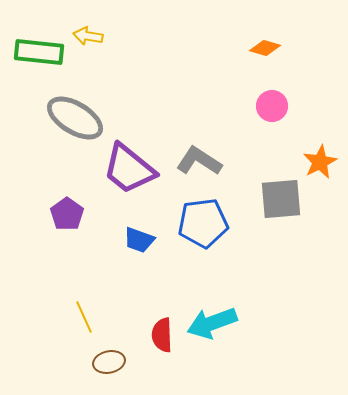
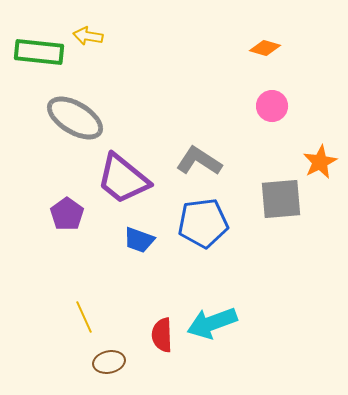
purple trapezoid: moved 6 px left, 10 px down
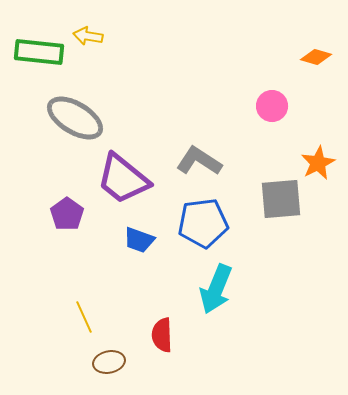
orange diamond: moved 51 px right, 9 px down
orange star: moved 2 px left, 1 px down
cyan arrow: moved 4 px right, 34 px up; rotated 48 degrees counterclockwise
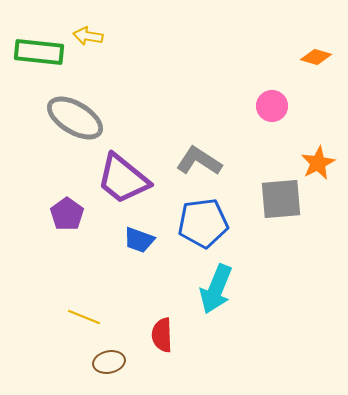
yellow line: rotated 44 degrees counterclockwise
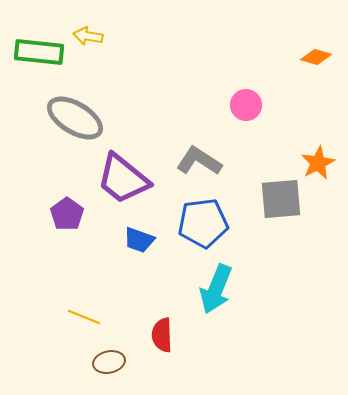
pink circle: moved 26 px left, 1 px up
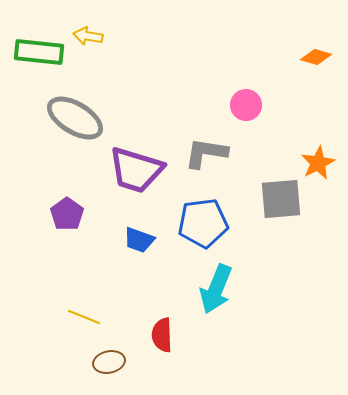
gray L-shape: moved 7 px right, 8 px up; rotated 24 degrees counterclockwise
purple trapezoid: moved 13 px right, 9 px up; rotated 22 degrees counterclockwise
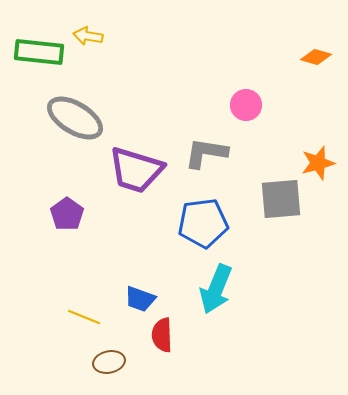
orange star: rotated 12 degrees clockwise
blue trapezoid: moved 1 px right, 59 px down
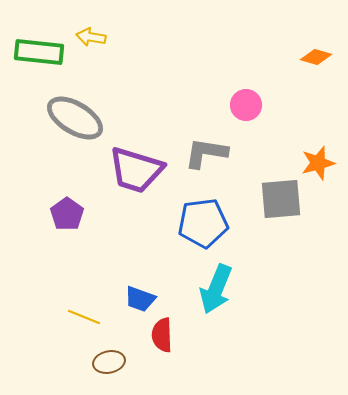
yellow arrow: moved 3 px right, 1 px down
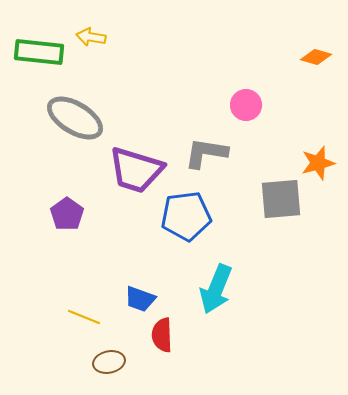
blue pentagon: moved 17 px left, 7 px up
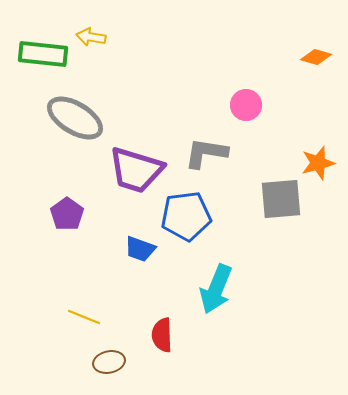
green rectangle: moved 4 px right, 2 px down
blue trapezoid: moved 50 px up
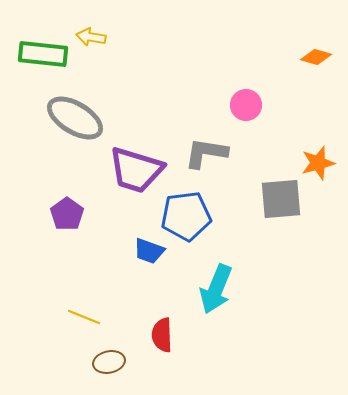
blue trapezoid: moved 9 px right, 2 px down
